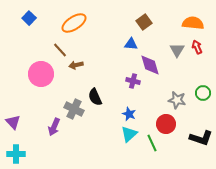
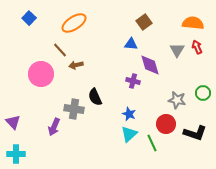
gray cross: rotated 18 degrees counterclockwise
black L-shape: moved 6 px left, 5 px up
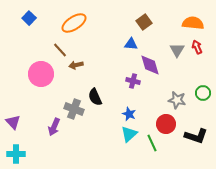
gray cross: rotated 12 degrees clockwise
black L-shape: moved 1 px right, 3 px down
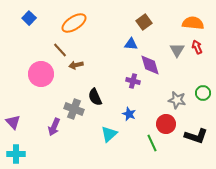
cyan triangle: moved 20 px left
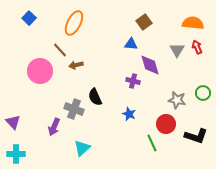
orange ellipse: rotated 30 degrees counterclockwise
pink circle: moved 1 px left, 3 px up
cyan triangle: moved 27 px left, 14 px down
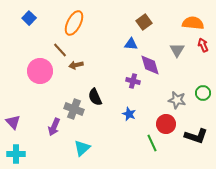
red arrow: moved 6 px right, 2 px up
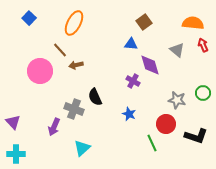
gray triangle: rotated 21 degrees counterclockwise
purple cross: rotated 16 degrees clockwise
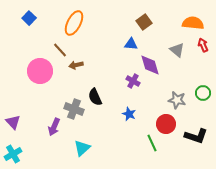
cyan cross: moved 3 px left; rotated 30 degrees counterclockwise
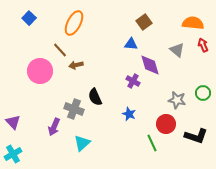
cyan triangle: moved 5 px up
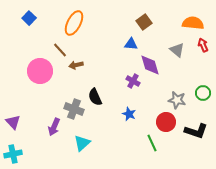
red circle: moved 2 px up
black L-shape: moved 5 px up
cyan cross: rotated 18 degrees clockwise
